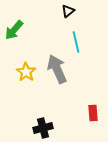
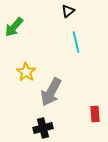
green arrow: moved 3 px up
gray arrow: moved 6 px left, 23 px down; rotated 128 degrees counterclockwise
red rectangle: moved 2 px right, 1 px down
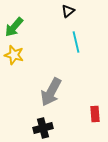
yellow star: moved 12 px left, 17 px up; rotated 18 degrees counterclockwise
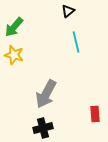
gray arrow: moved 5 px left, 2 px down
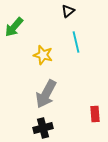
yellow star: moved 29 px right
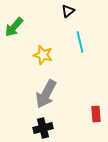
cyan line: moved 4 px right
red rectangle: moved 1 px right
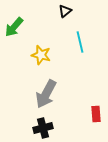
black triangle: moved 3 px left
yellow star: moved 2 px left
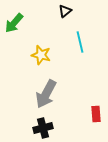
green arrow: moved 4 px up
